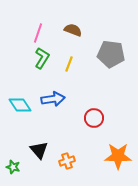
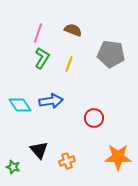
blue arrow: moved 2 px left, 2 px down
orange star: moved 1 px down
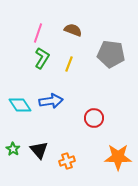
green star: moved 18 px up; rotated 16 degrees clockwise
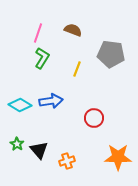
yellow line: moved 8 px right, 5 px down
cyan diamond: rotated 25 degrees counterclockwise
green star: moved 4 px right, 5 px up
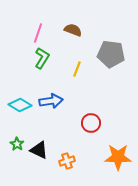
red circle: moved 3 px left, 5 px down
black triangle: rotated 24 degrees counterclockwise
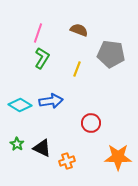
brown semicircle: moved 6 px right
black triangle: moved 3 px right, 2 px up
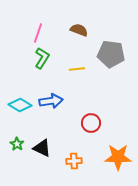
yellow line: rotated 63 degrees clockwise
orange cross: moved 7 px right; rotated 14 degrees clockwise
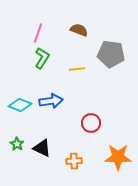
cyan diamond: rotated 10 degrees counterclockwise
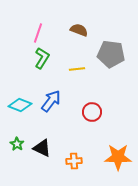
blue arrow: rotated 45 degrees counterclockwise
red circle: moved 1 px right, 11 px up
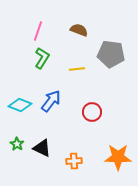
pink line: moved 2 px up
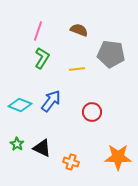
orange cross: moved 3 px left, 1 px down; rotated 21 degrees clockwise
